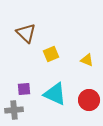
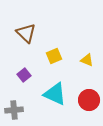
yellow square: moved 3 px right, 2 px down
purple square: moved 14 px up; rotated 32 degrees counterclockwise
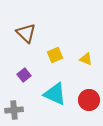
yellow square: moved 1 px right, 1 px up
yellow triangle: moved 1 px left, 1 px up
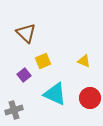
yellow square: moved 12 px left, 6 px down
yellow triangle: moved 2 px left, 2 px down
red circle: moved 1 px right, 2 px up
gray cross: rotated 12 degrees counterclockwise
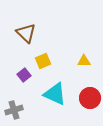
yellow triangle: rotated 24 degrees counterclockwise
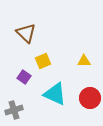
purple square: moved 2 px down; rotated 16 degrees counterclockwise
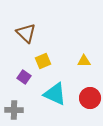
gray cross: rotated 18 degrees clockwise
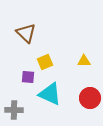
yellow square: moved 2 px right, 1 px down
purple square: moved 4 px right; rotated 32 degrees counterclockwise
cyan triangle: moved 5 px left
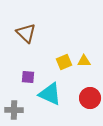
yellow square: moved 19 px right
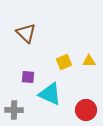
yellow triangle: moved 5 px right
red circle: moved 4 px left, 12 px down
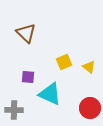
yellow triangle: moved 6 px down; rotated 40 degrees clockwise
red circle: moved 4 px right, 2 px up
